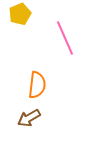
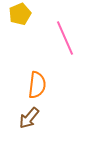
brown arrow: rotated 20 degrees counterclockwise
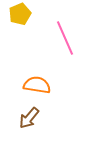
orange semicircle: rotated 88 degrees counterclockwise
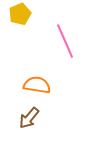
pink line: moved 3 px down
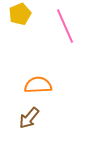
pink line: moved 15 px up
orange semicircle: moved 1 px right; rotated 12 degrees counterclockwise
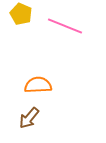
yellow pentagon: moved 1 px right; rotated 25 degrees counterclockwise
pink line: rotated 44 degrees counterclockwise
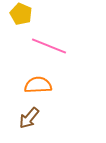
pink line: moved 16 px left, 20 px down
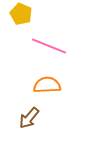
orange semicircle: moved 9 px right
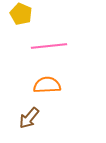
pink line: rotated 28 degrees counterclockwise
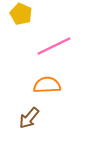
pink line: moved 5 px right; rotated 20 degrees counterclockwise
